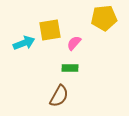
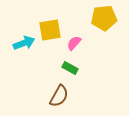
green rectangle: rotated 28 degrees clockwise
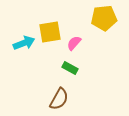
yellow square: moved 2 px down
brown semicircle: moved 3 px down
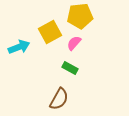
yellow pentagon: moved 24 px left, 2 px up
yellow square: rotated 20 degrees counterclockwise
cyan arrow: moved 5 px left, 4 px down
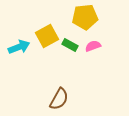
yellow pentagon: moved 5 px right, 1 px down
yellow square: moved 3 px left, 4 px down
pink semicircle: moved 19 px right, 3 px down; rotated 28 degrees clockwise
green rectangle: moved 23 px up
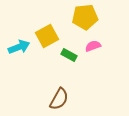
green rectangle: moved 1 px left, 10 px down
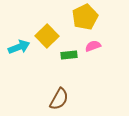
yellow pentagon: rotated 20 degrees counterclockwise
yellow square: rotated 15 degrees counterclockwise
green rectangle: rotated 35 degrees counterclockwise
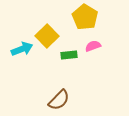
yellow pentagon: rotated 15 degrees counterclockwise
cyan arrow: moved 3 px right, 2 px down
brown semicircle: moved 1 px down; rotated 15 degrees clockwise
